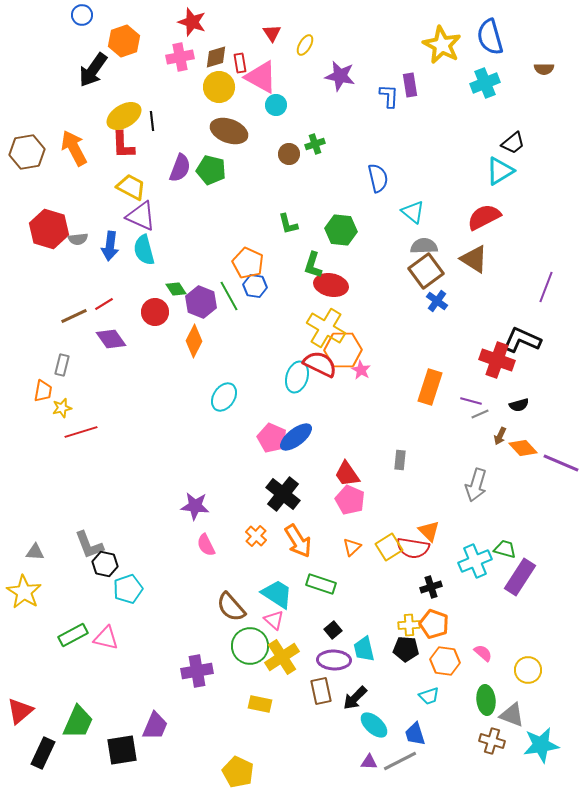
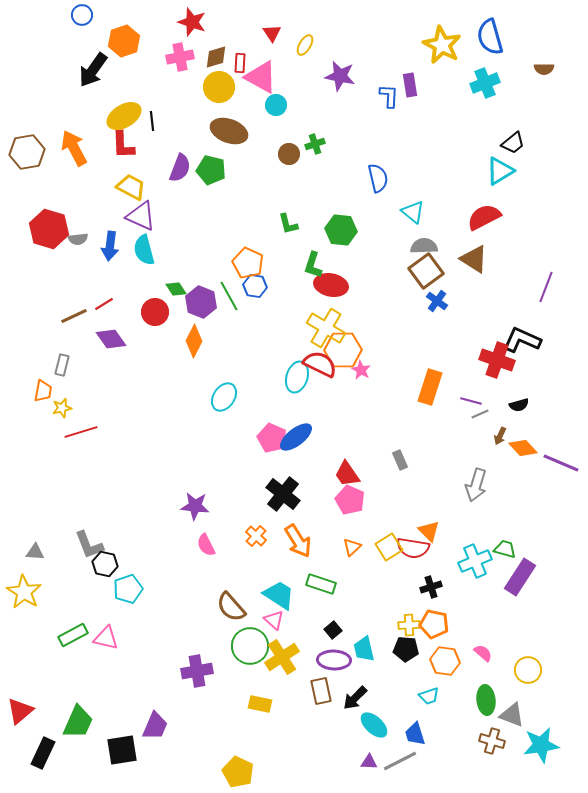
red rectangle at (240, 63): rotated 12 degrees clockwise
gray rectangle at (400, 460): rotated 30 degrees counterclockwise
cyan trapezoid at (277, 594): moved 2 px right, 1 px down
orange pentagon at (434, 624): rotated 8 degrees counterclockwise
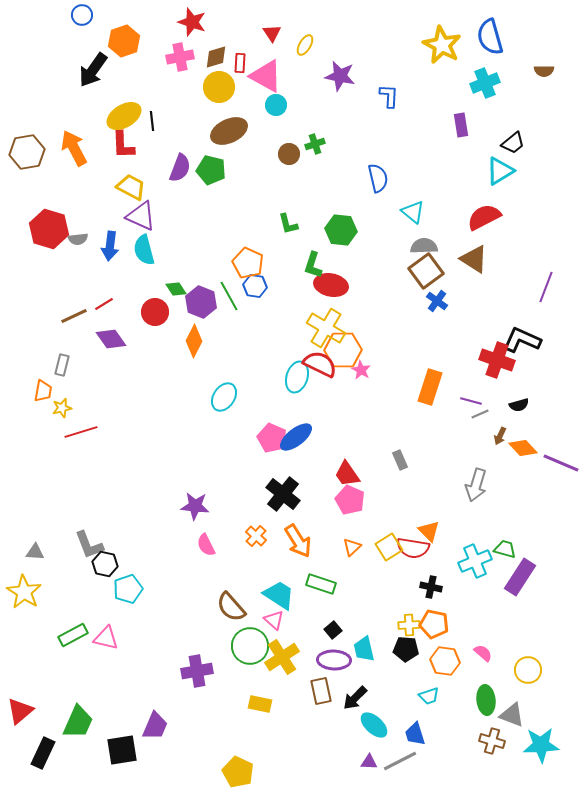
brown semicircle at (544, 69): moved 2 px down
pink triangle at (261, 77): moved 5 px right, 1 px up
purple rectangle at (410, 85): moved 51 px right, 40 px down
brown ellipse at (229, 131): rotated 45 degrees counterclockwise
black cross at (431, 587): rotated 30 degrees clockwise
cyan star at (541, 745): rotated 6 degrees clockwise
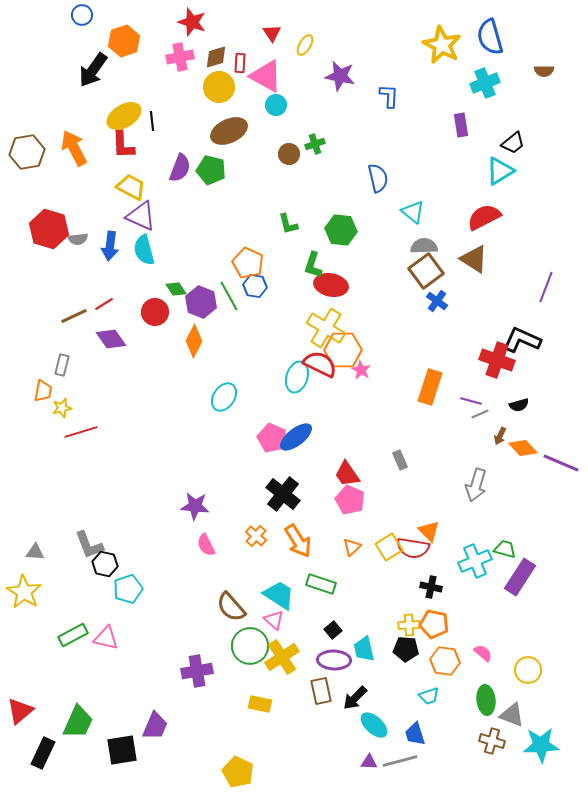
gray line at (400, 761): rotated 12 degrees clockwise
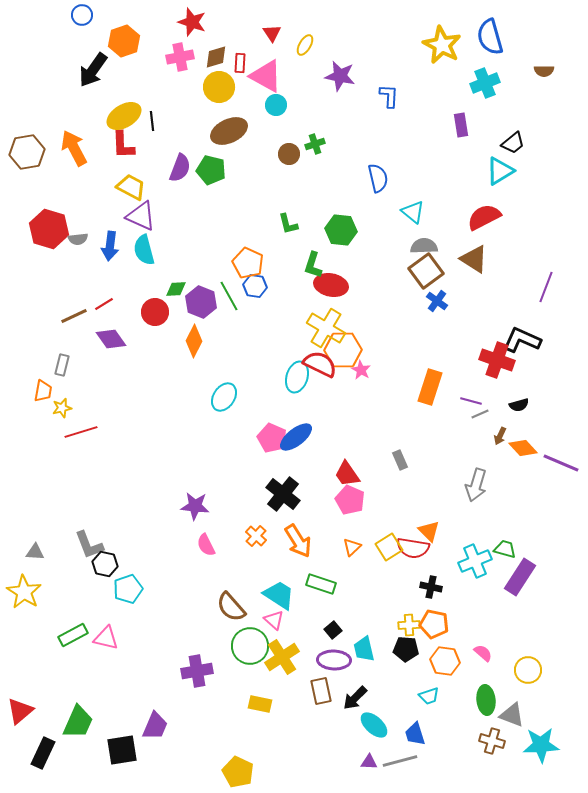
green diamond at (176, 289): rotated 60 degrees counterclockwise
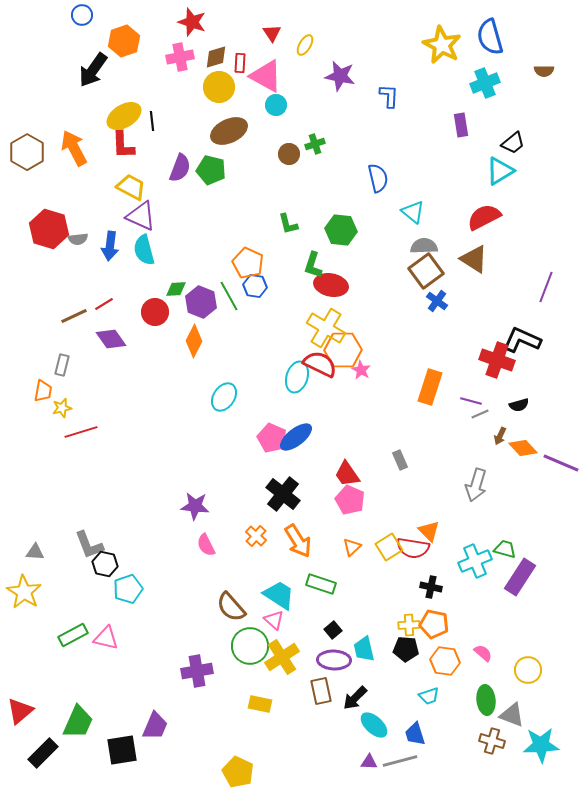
brown hexagon at (27, 152): rotated 20 degrees counterclockwise
black rectangle at (43, 753): rotated 20 degrees clockwise
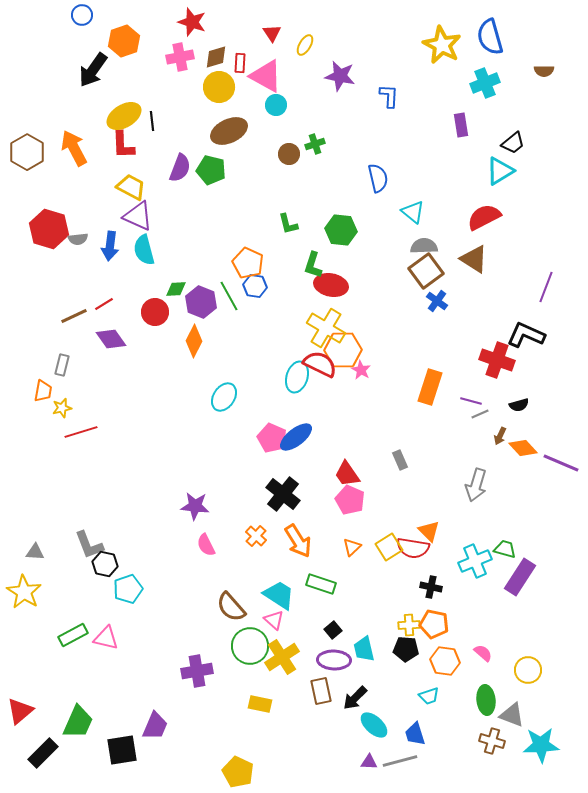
purple triangle at (141, 216): moved 3 px left
black L-shape at (522, 340): moved 4 px right, 5 px up
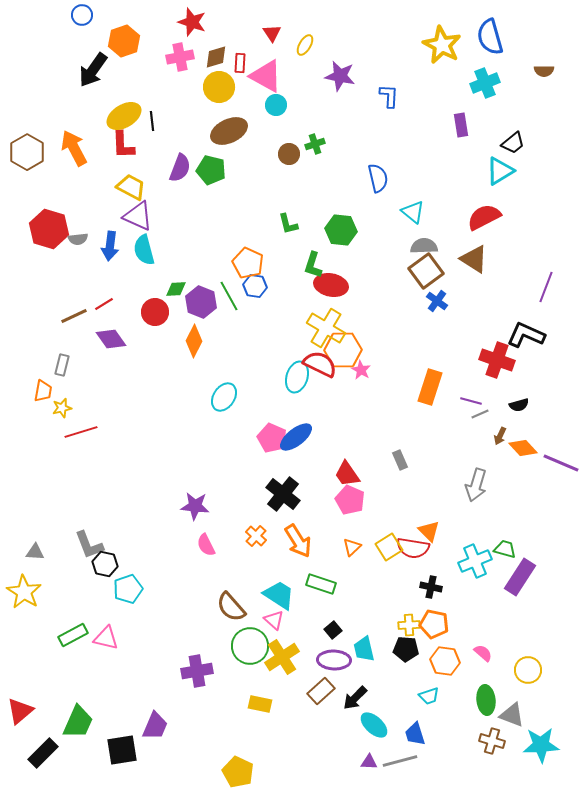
brown rectangle at (321, 691): rotated 60 degrees clockwise
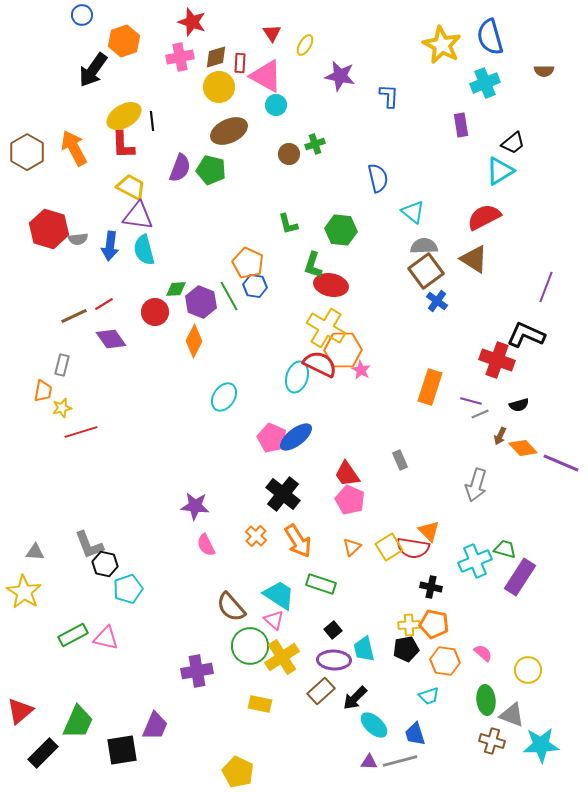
purple triangle at (138, 216): rotated 16 degrees counterclockwise
black pentagon at (406, 649): rotated 15 degrees counterclockwise
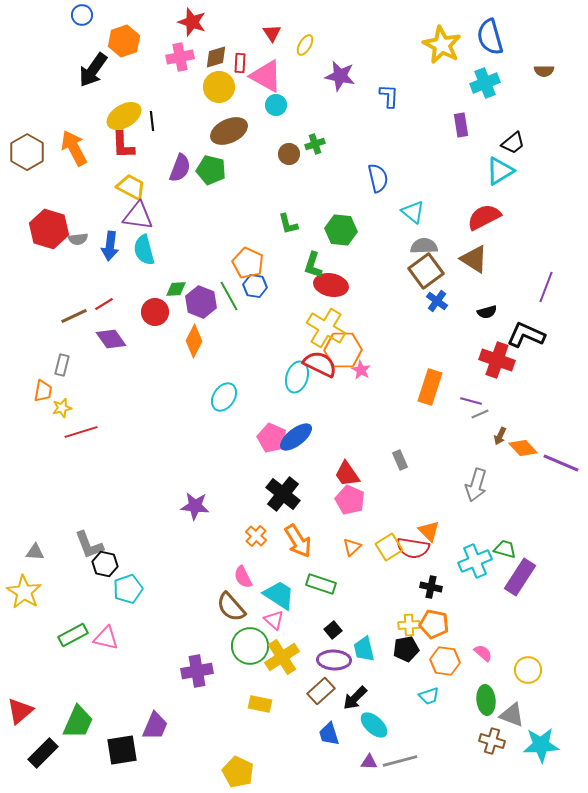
black semicircle at (519, 405): moved 32 px left, 93 px up
pink semicircle at (206, 545): moved 37 px right, 32 px down
blue trapezoid at (415, 734): moved 86 px left
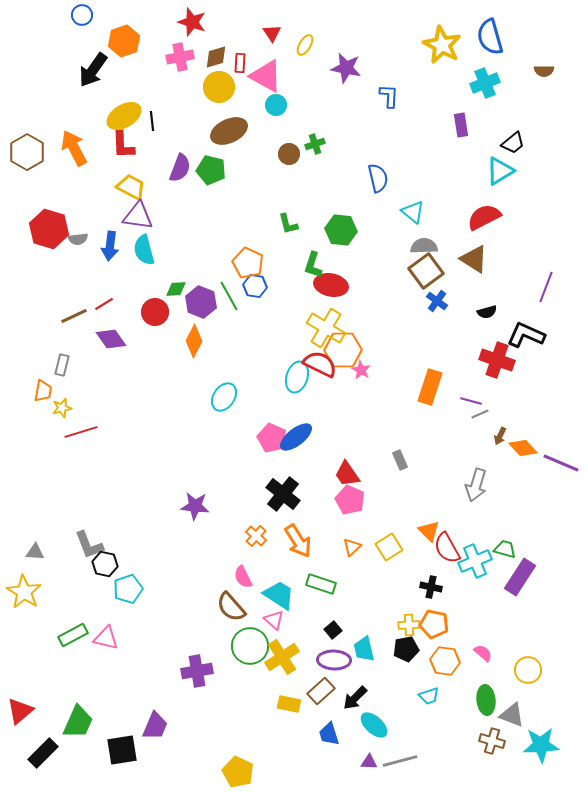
purple star at (340, 76): moved 6 px right, 8 px up
red semicircle at (413, 548): moved 34 px right; rotated 52 degrees clockwise
yellow rectangle at (260, 704): moved 29 px right
